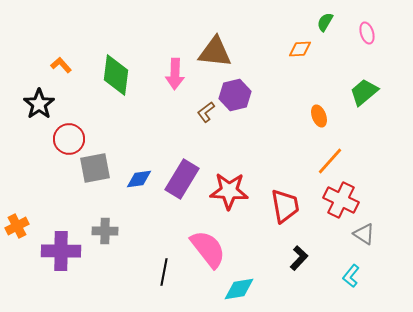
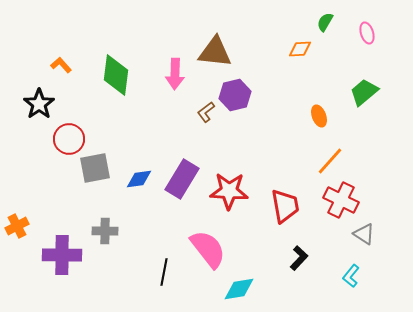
purple cross: moved 1 px right, 4 px down
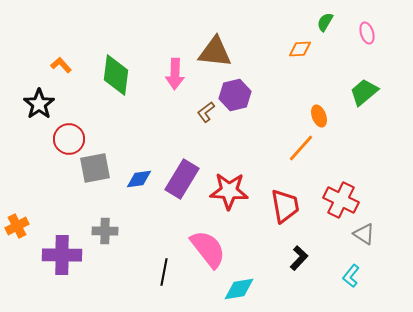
orange line: moved 29 px left, 13 px up
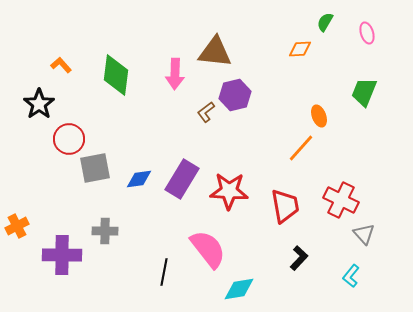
green trapezoid: rotated 28 degrees counterclockwise
gray triangle: rotated 15 degrees clockwise
